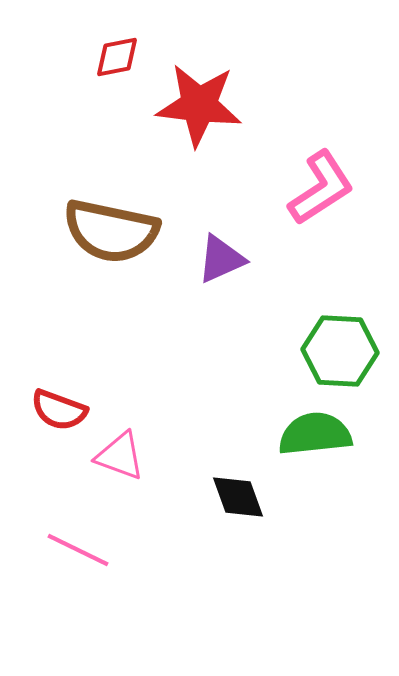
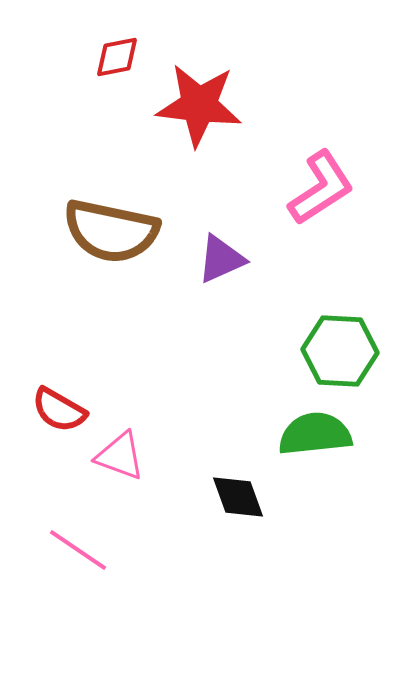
red semicircle: rotated 10 degrees clockwise
pink line: rotated 8 degrees clockwise
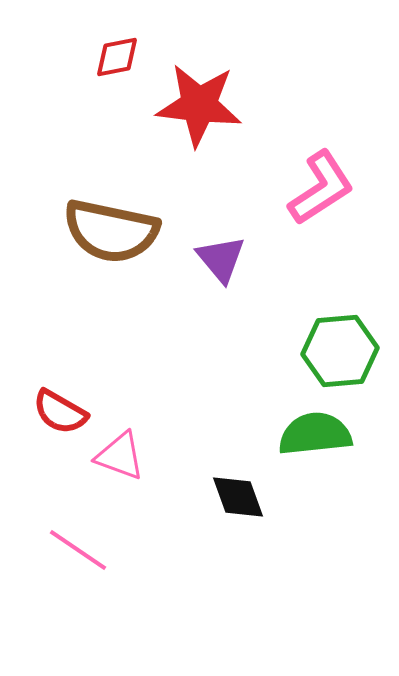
purple triangle: rotated 46 degrees counterclockwise
green hexagon: rotated 8 degrees counterclockwise
red semicircle: moved 1 px right, 2 px down
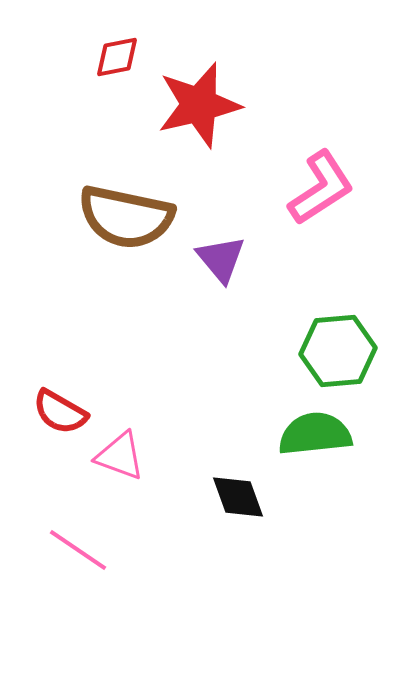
red star: rotated 20 degrees counterclockwise
brown semicircle: moved 15 px right, 14 px up
green hexagon: moved 2 px left
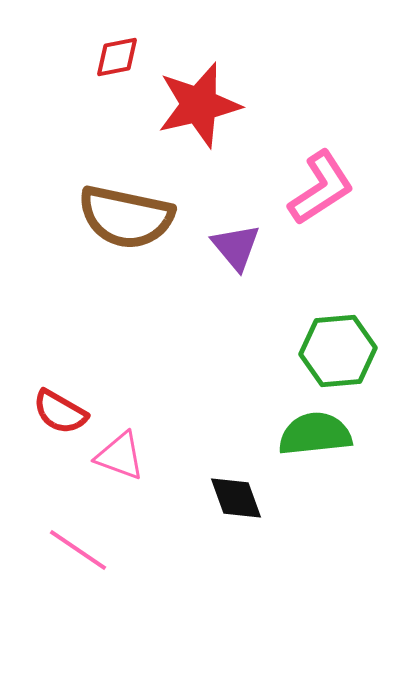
purple triangle: moved 15 px right, 12 px up
black diamond: moved 2 px left, 1 px down
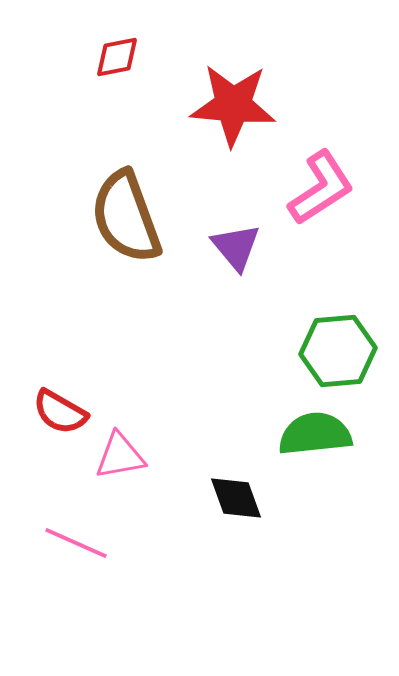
red star: moved 34 px right; rotated 18 degrees clockwise
brown semicircle: rotated 58 degrees clockwise
pink triangle: rotated 30 degrees counterclockwise
pink line: moved 2 px left, 7 px up; rotated 10 degrees counterclockwise
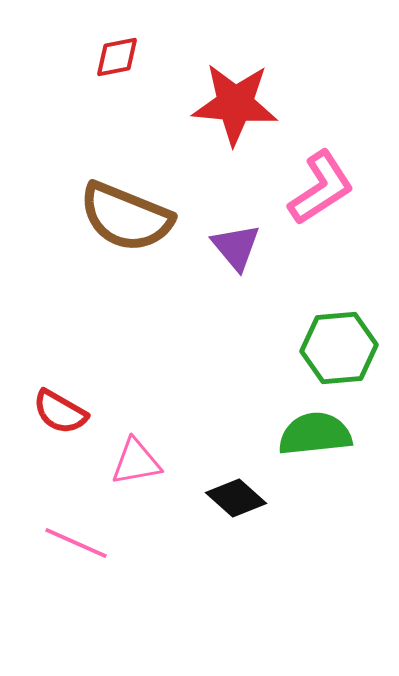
red star: moved 2 px right, 1 px up
brown semicircle: rotated 48 degrees counterclockwise
green hexagon: moved 1 px right, 3 px up
pink triangle: moved 16 px right, 6 px down
black diamond: rotated 28 degrees counterclockwise
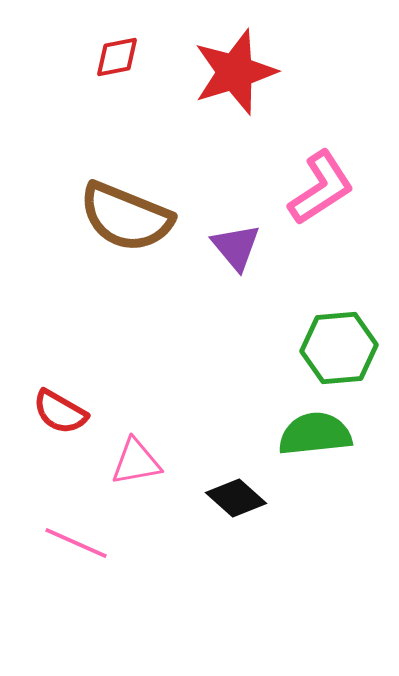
red star: moved 32 px up; rotated 22 degrees counterclockwise
